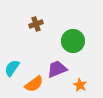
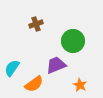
purple trapezoid: moved 1 px left, 4 px up
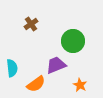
brown cross: moved 5 px left; rotated 16 degrees counterclockwise
cyan semicircle: rotated 138 degrees clockwise
orange semicircle: moved 2 px right
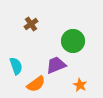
cyan semicircle: moved 4 px right, 2 px up; rotated 12 degrees counterclockwise
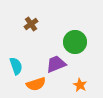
green circle: moved 2 px right, 1 px down
purple trapezoid: moved 1 px up
orange semicircle: rotated 18 degrees clockwise
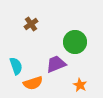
orange semicircle: moved 3 px left, 1 px up
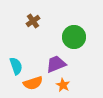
brown cross: moved 2 px right, 3 px up
green circle: moved 1 px left, 5 px up
orange star: moved 17 px left
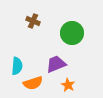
brown cross: rotated 32 degrees counterclockwise
green circle: moved 2 px left, 4 px up
cyan semicircle: moved 1 px right; rotated 24 degrees clockwise
orange star: moved 5 px right
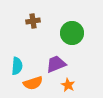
brown cross: rotated 32 degrees counterclockwise
